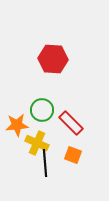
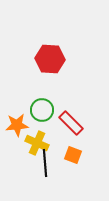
red hexagon: moved 3 px left
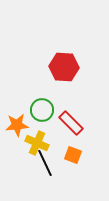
red hexagon: moved 14 px right, 8 px down
black line: rotated 20 degrees counterclockwise
